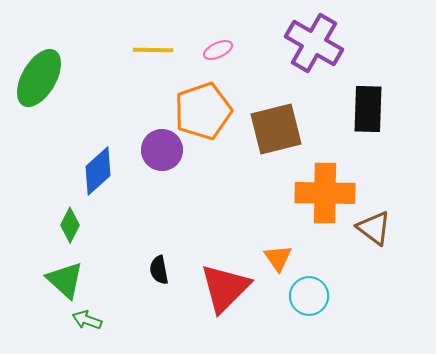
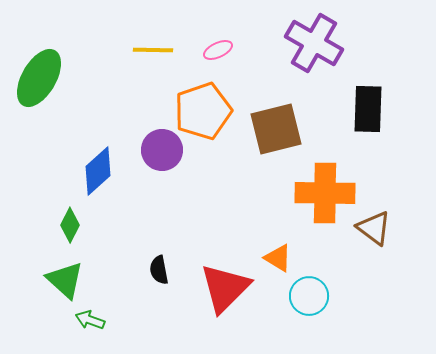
orange triangle: rotated 24 degrees counterclockwise
green arrow: moved 3 px right
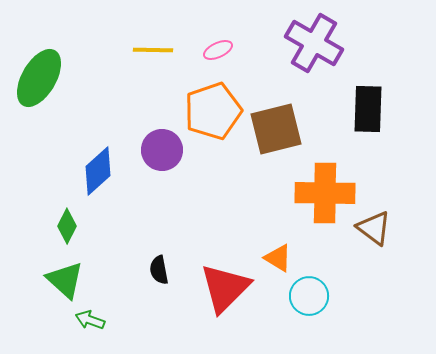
orange pentagon: moved 10 px right
green diamond: moved 3 px left, 1 px down
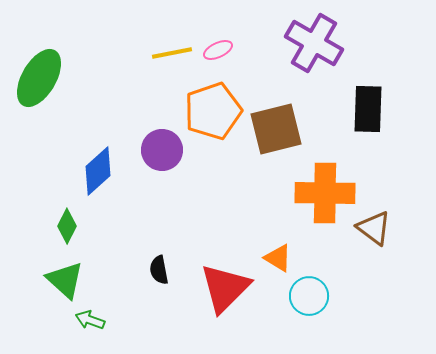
yellow line: moved 19 px right, 3 px down; rotated 12 degrees counterclockwise
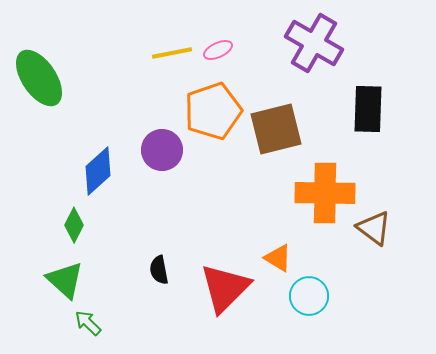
green ellipse: rotated 64 degrees counterclockwise
green diamond: moved 7 px right, 1 px up
green arrow: moved 2 px left, 3 px down; rotated 24 degrees clockwise
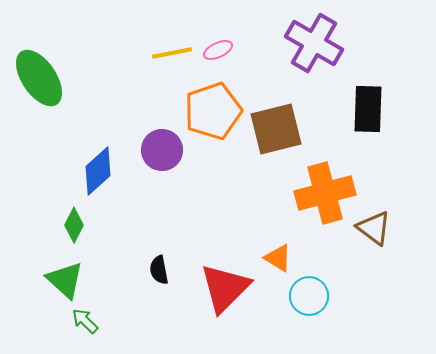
orange cross: rotated 16 degrees counterclockwise
green arrow: moved 3 px left, 2 px up
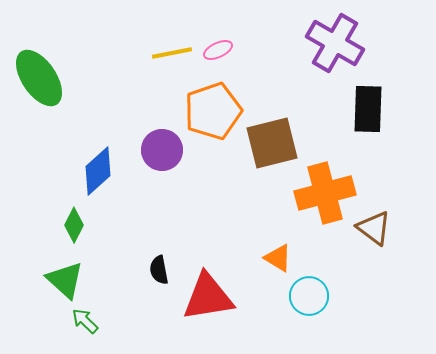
purple cross: moved 21 px right
brown square: moved 4 px left, 14 px down
red triangle: moved 17 px left, 9 px down; rotated 36 degrees clockwise
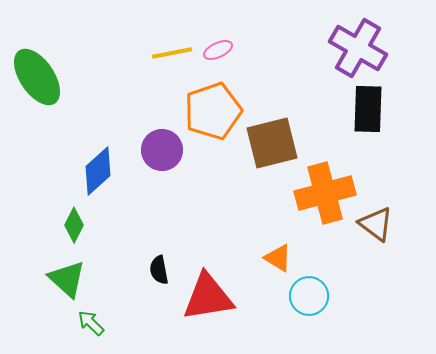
purple cross: moved 23 px right, 5 px down
green ellipse: moved 2 px left, 1 px up
brown triangle: moved 2 px right, 4 px up
green triangle: moved 2 px right, 1 px up
green arrow: moved 6 px right, 2 px down
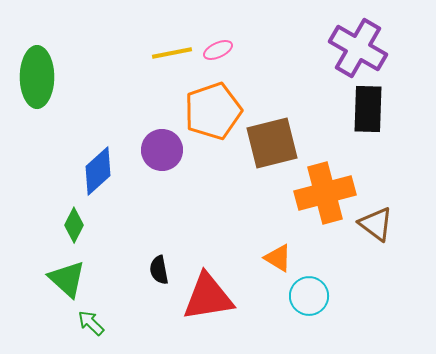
green ellipse: rotated 34 degrees clockwise
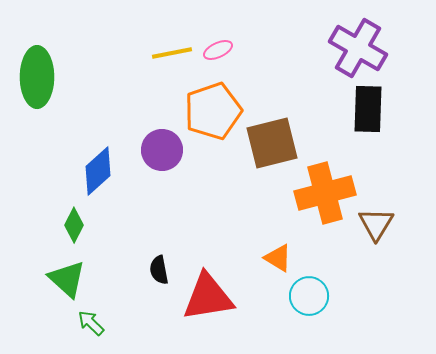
brown triangle: rotated 24 degrees clockwise
